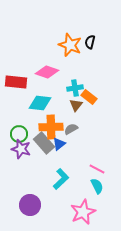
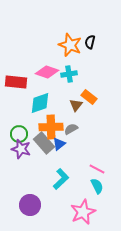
cyan cross: moved 6 px left, 14 px up
cyan diamond: rotated 25 degrees counterclockwise
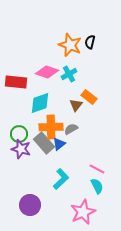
cyan cross: rotated 21 degrees counterclockwise
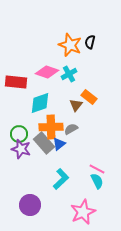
cyan semicircle: moved 5 px up
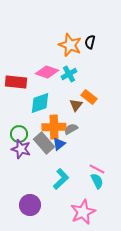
orange cross: moved 3 px right
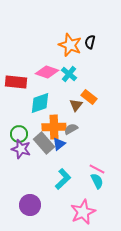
cyan cross: rotated 21 degrees counterclockwise
cyan L-shape: moved 2 px right
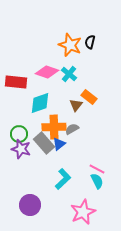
gray semicircle: moved 1 px right
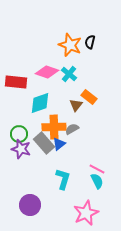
cyan L-shape: rotated 30 degrees counterclockwise
pink star: moved 3 px right, 1 px down
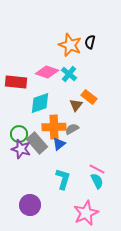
gray rectangle: moved 7 px left
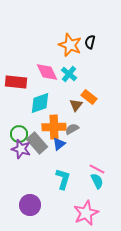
pink diamond: rotated 45 degrees clockwise
